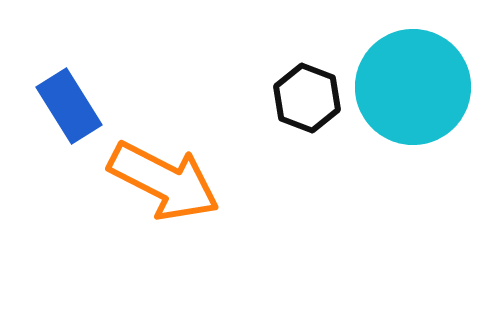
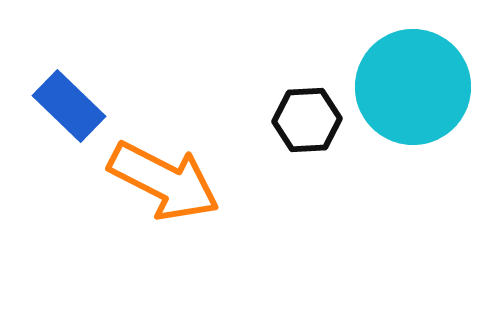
black hexagon: moved 22 px down; rotated 24 degrees counterclockwise
blue rectangle: rotated 14 degrees counterclockwise
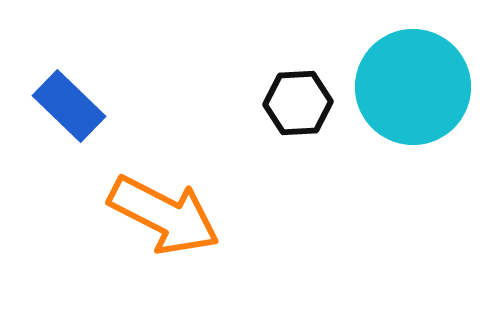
black hexagon: moved 9 px left, 17 px up
orange arrow: moved 34 px down
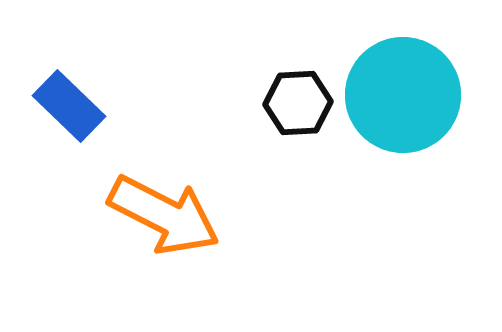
cyan circle: moved 10 px left, 8 px down
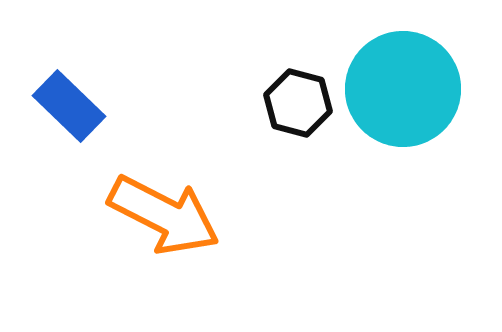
cyan circle: moved 6 px up
black hexagon: rotated 18 degrees clockwise
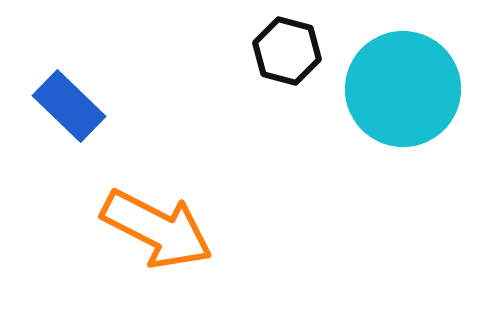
black hexagon: moved 11 px left, 52 px up
orange arrow: moved 7 px left, 14 px down
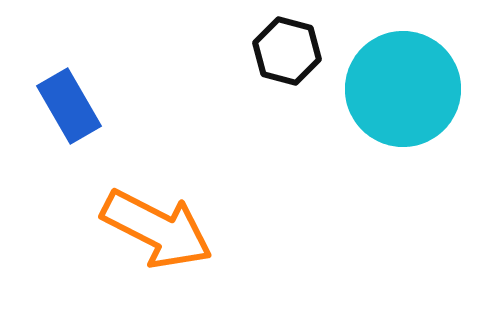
blue rectangle: rotated 16 degrees clockwise
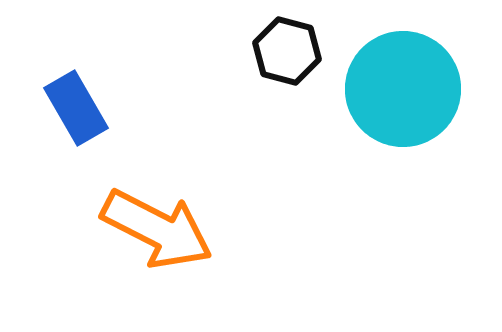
blue rectangle: moved 7 px right, 2 px down
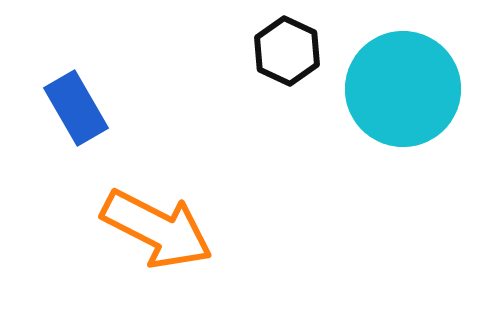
black hexagon: rotated 10 degrees clockwise
